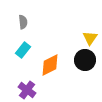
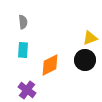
yellow triangle: rotated 35 degrees clockwise
cyan rectangle: rotated 35 degrees counterclockwise
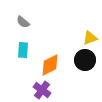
gray semicircle: rotated 136 degrees clockwise
purple cross: moved 15 px right
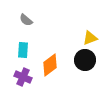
gray semicircle: moved 3 px right, 2 px up
orange diamond: rotated 10 degrees counterclockwise
purple cross: moved 19 px left, 13 px up; rotated 12 degrees counterclockwise
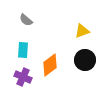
yellow triangle: moved 8 px left, 7 px up
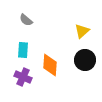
yellow triangle: rotated 21 degrees counterclockwise
orange diamond: rotated 50 degrees counterclockwise
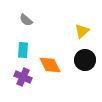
orange diamond: rotated 30 degrees counterclockwise
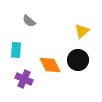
gray semicircle: moved 3 px right, 1 px down
cyan rectangle: moved 7 px left
black circle: moved 7 px left
purple cross: moved 1 px right, 2 px down
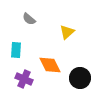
gray semicircle: moved 2 px up
yellow triangle: moved 15 px left, 1 px down
black circle: moved 2 px right, 18 px down
